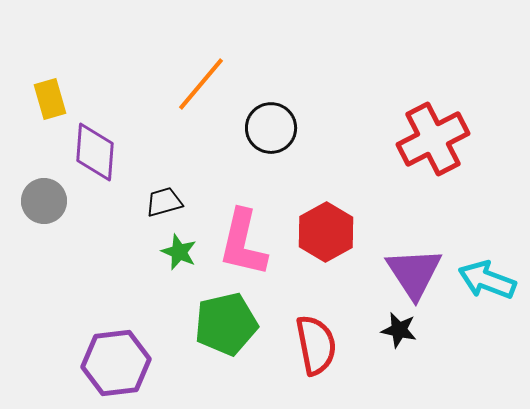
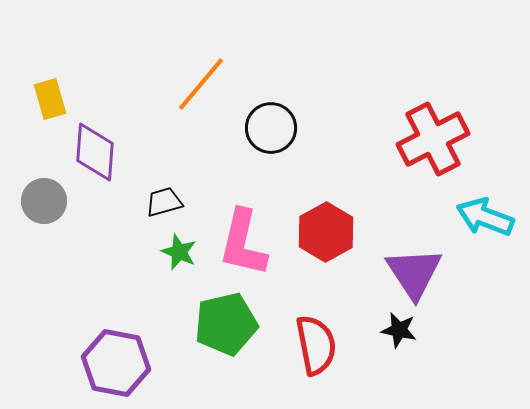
cyan arrow: moved 2 px left, 63 px up
purple hexagon: rotated 18 degrees clockwise
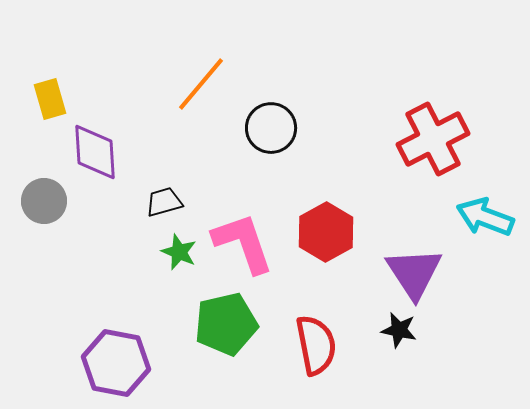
purple diamond: rotated 8 degrees counterclockwise
pink L-shape: rotated 148 degrees clockwise
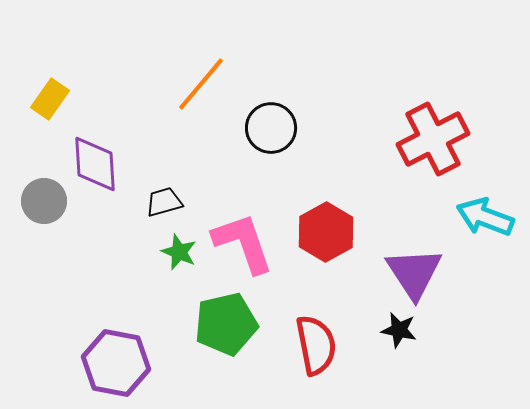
yellow rectangle: rotated 51 degrees clockwise
purple diamond: moved 12 px down
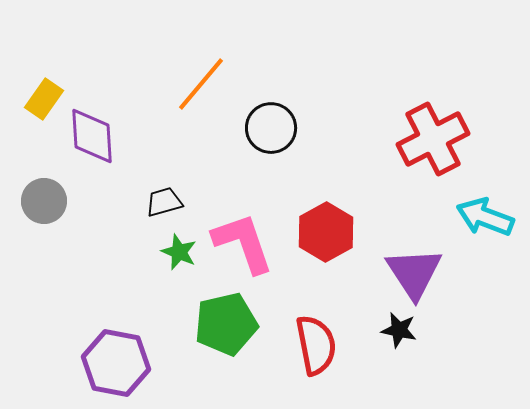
yellow rectangle: moved 6 px left
purple diamond: moved 3 px left, 28 px up
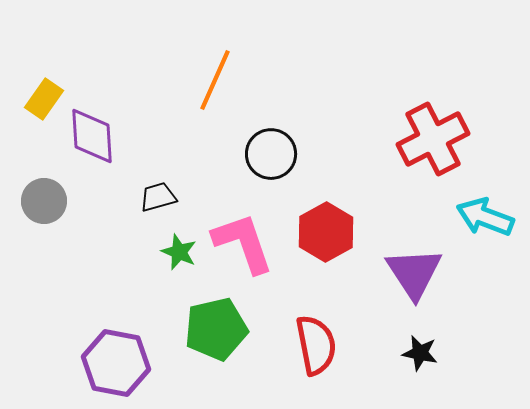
orange line: moved 14 px right, 4 px up; rotated 16 degrees counterclockwise
black circle: moved 26 px down
black trapezoid: moved 6 px left, 5 px up
green pentagon: moved 10 px left, 5 px down
black star: moved 21 px right, 23 px down
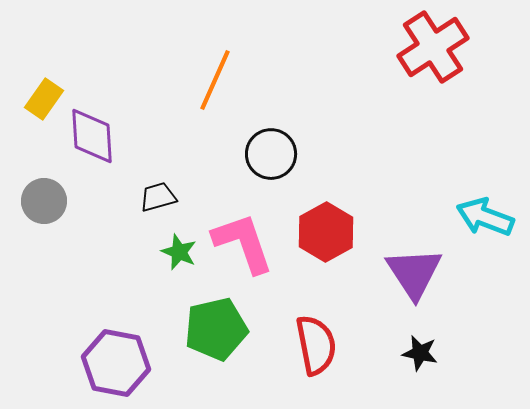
red cross: moved 92 px up; rotated 6 degrees counterclockwise
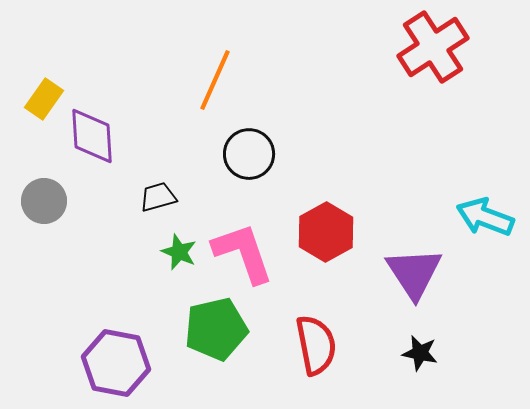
black circle: moved 22 px left
pink L-shape: moved 10 px down
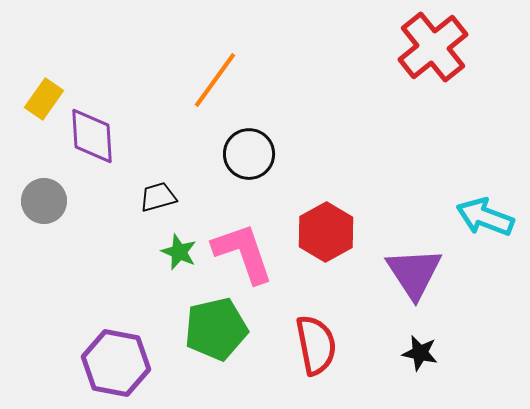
red cross: rotated 6 degrees counterclockwise
orange line: rotated 12 degrees clockwise
